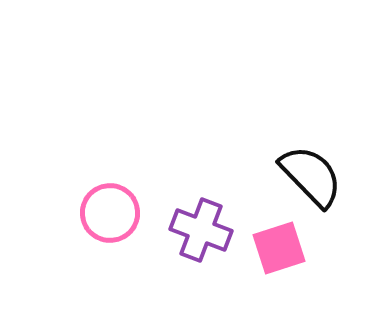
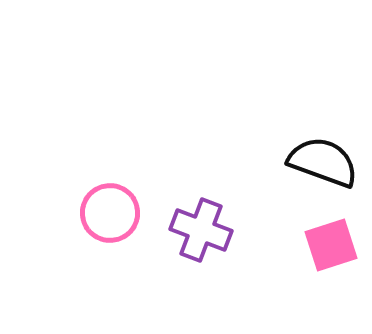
black semicircle: moved 12 px right, 14 px up; rotated 26 degrees counterclockwise
pink square: moved 52 px right, 3 px up
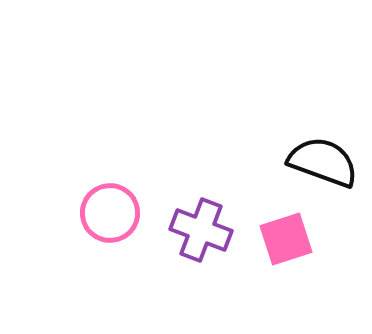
pink square: moved 45 px left, 6 px up
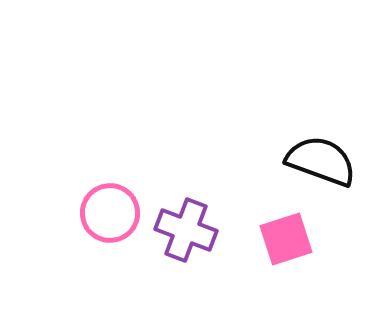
black semicircle: moved 2 px left, 1 px up
purple cross: moved 15 px left
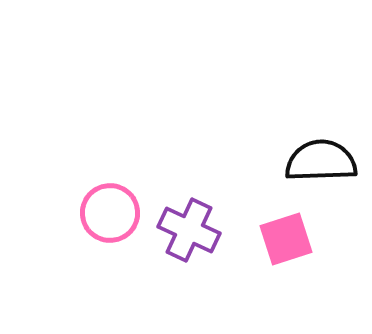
black semicircle: rotated 22 degrees counterclockwise
purple cross: moved 3 px right; rotated 4 degrees clockwise
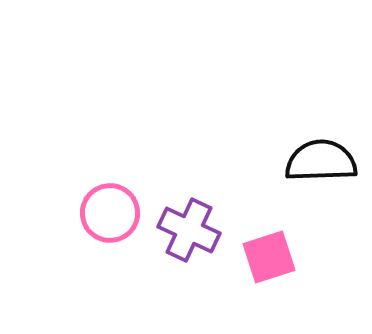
pink square: moved 17 px left, 18 px down
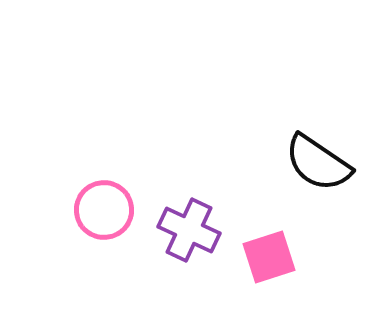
black semicircle: moved 3 px left, 2 px down; rotated 144 degrees counterclockwise
pink circle: moved 6 px left, 3 px up
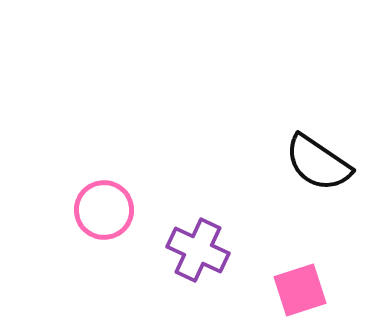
purple cross: moved 9 px right, 20 px down
pink square: moved 31 px right, 33 px down
